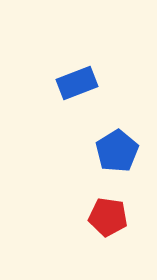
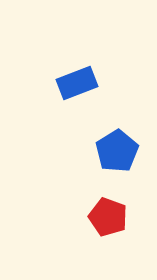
red pentagon: rotated 12 degrees clockwise
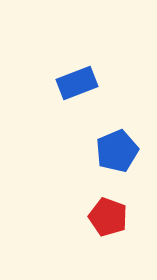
blue pentagon: rotated 9 degrees clockwise
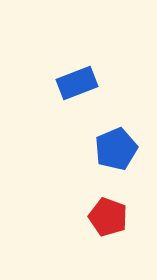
blue pentagon: moved 1 px left, 2 px up
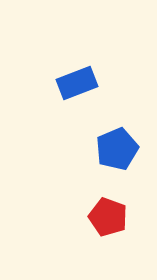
blue pentagon: moved 1 px right
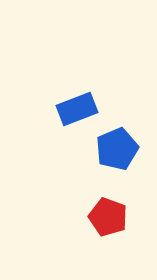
blue rectangle: moved 26 px down
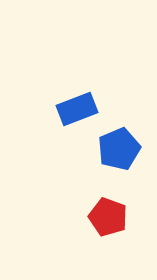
blue pentagon: moved 2 px right
